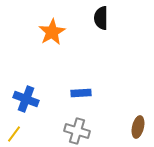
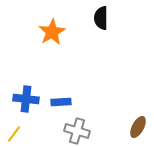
blue rectangle: moved 20 px left, 9 px down
blue cross: rotated 15 degrees counterclockwise
brown ellipse: rotated 15 degrees clockwise
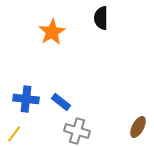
blue rectangle: rotated 42 degrees clockwise
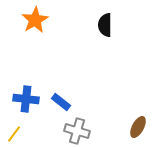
black semicircle: moved 4 px right, 7 px down
orange star: moved 17 px left, 12 px up
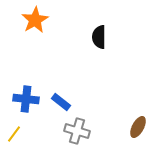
black semicircle: moved 6 px left, 12 px down
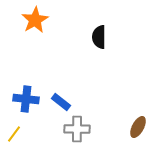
gray cross: moved 2 px up; rotated 15 degrees counterclockwise
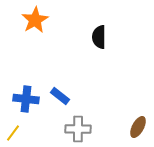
blue rectangle: moved 1 px left, 6 px up
gray cross: moved 1 px right
yellow line: moved 1 px left, 1 px up
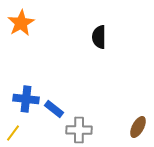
orange star: moved 14 px left, 3 px down
blue rectangle: moved 6 px left, 13 px down
gray cross: moved 1 px right, 1 px down
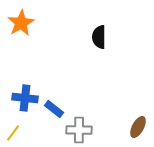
blue cross: moved 1 px left, 1 px up
